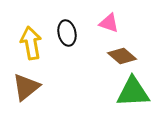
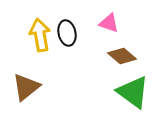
yellow arrow: moved 9 px right, 8 px up
green triangle: rotated 39 degrees clockwise
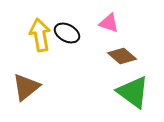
black ellipse: rotated 50 degrees counterclockwise
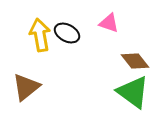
brown diamond: moved 13 px right, 5 px down; rotated 12 degrees clockwise
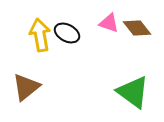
brown diamond: moved 2 px right, 33 px up
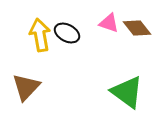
brown triangle: rotated 8 degrees counterclockwise
green triangle: moved 6 px left
